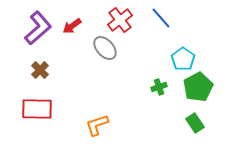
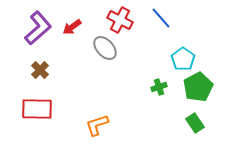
red cross: rotated 25 degrees counterclockwise
red arrow: moved 1 px down
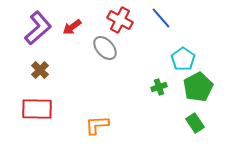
orange L-shape: rotated 15 degrees clockwise
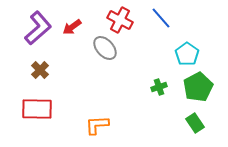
cyan pentagon: moved 4 px right, 5 px up
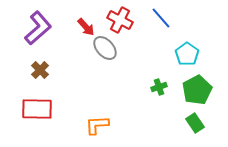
red arrow: moved 14 px right; rotated 96 degrees counterclockwise
green pentagon: moved 1 px left, 3 px down
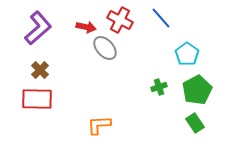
red arrow: rotated 36 degrees counterclockwise
red rectangle: moved 10 px up
orange L-shape: moved 2 px right
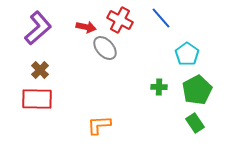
green cross: rotated 21 degrees clockwise
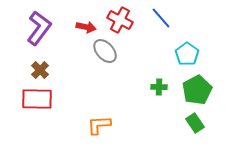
purple L-shape: moved 1 px right; rotated 12 degrees counterclockwise
gray ellipse: moved 3 px down
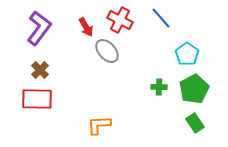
red arrow: rotated 48 degrees clockwise
gray ellipse: moved 2 px right
green pentagon: moved 3 px left, 1 px up
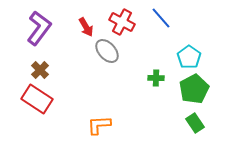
red cross: moved 2 px right, 2 px down
cyan pentagon: moved 2 px right, 3 px down
green cross: moved 3 px left, 9 px up
red rectangle: rotated 32 degrees clockwise
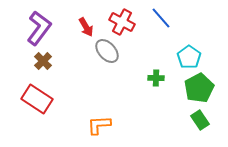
brown cross: moved 3 px right, 9 px up
green pentagon: moved 5 px right, 1 px up
green rectangle: moved 5 px right, 3 px up
